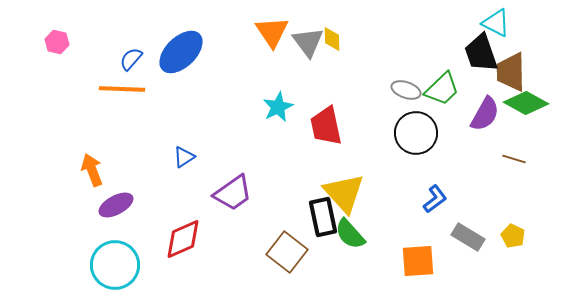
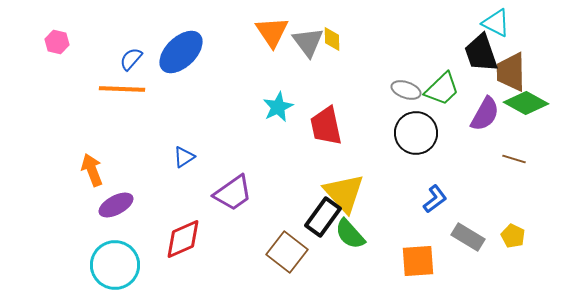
black rectangle: rotated 48 degrees clockwise
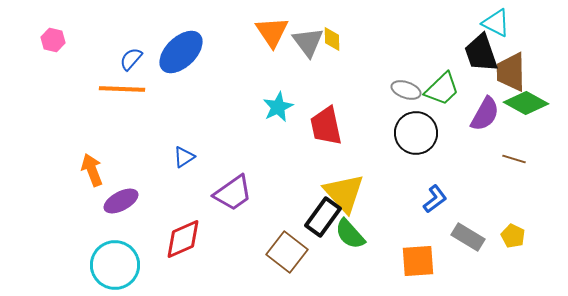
pink hexagon: moved 4 px left, 2 px up
purple ellipse: moved 5 px right, 4 px up
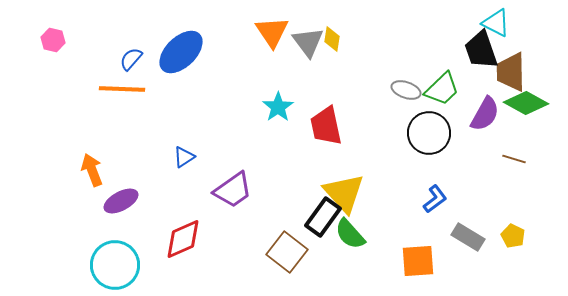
yellow diamond: rotated 10 degrees clockwise
black trapezoid: moved 3 px up
cyan star: rotated 8 degrees counterclockwise
black circle: moved 13 px right
purple trapezoid: moved 3 px up
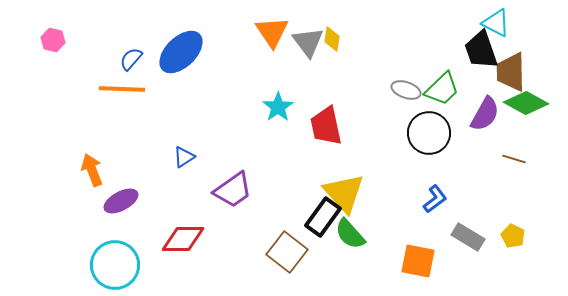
red diamond: rotated 24 degrees clockwise
orange square: rotated 15 degrees clockwise
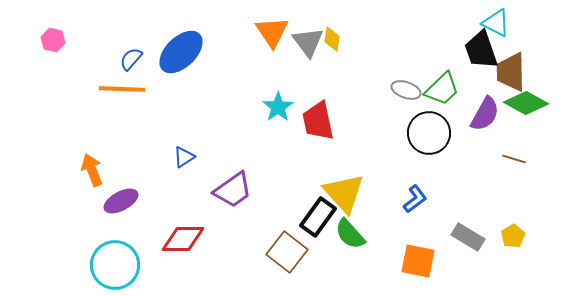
red trapezoid: moved 8 px left, 5 px up
blue L-shape: moved 20 px left
black rectangle: moved 5 px left
yellow pentagon: rotated 15 degrees clockwise
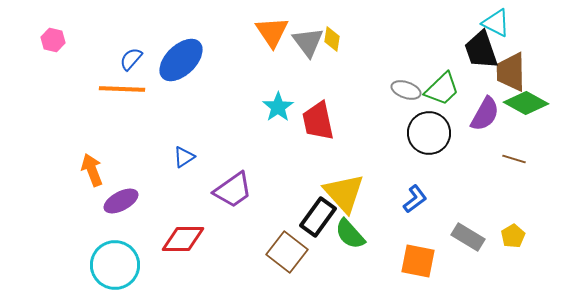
blue ellipse: moved 8 px down
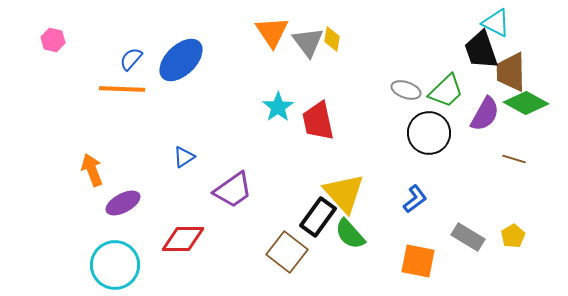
green trapezoid: moved 4 px right, 2 px down
purple ellipse: moved 2 px right, 2 px down
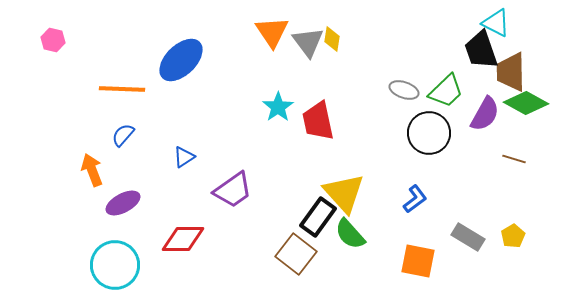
blue semicircle: moved 8 px left, 76 px down
gray ellipse: moved 2 px left
brown square: moved 9 px right, 2 px down
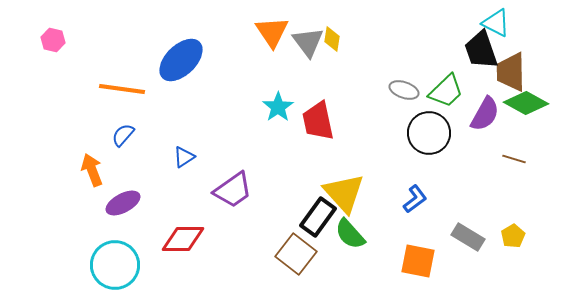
orange line: rotated 6 degrees clockwise
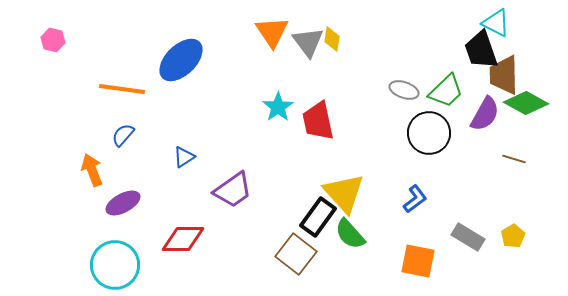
brown trapezoid: moved 7 px left, 3 px down
